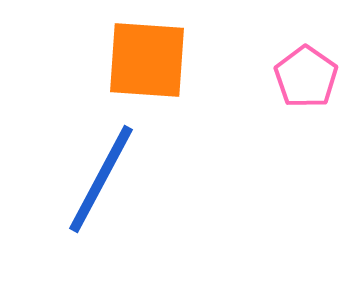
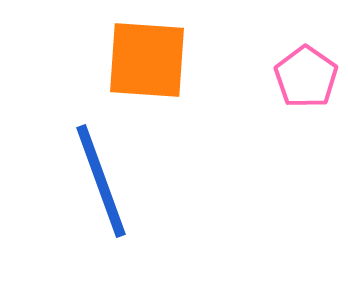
blue line: moved 2 px down; rotated 48 degrees counterclockwise
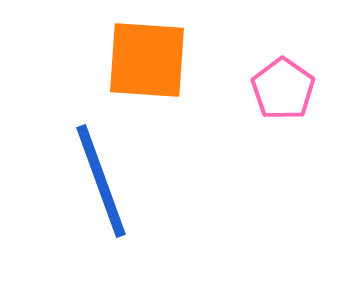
pink pentagon: moved 23 px left, 12 px down
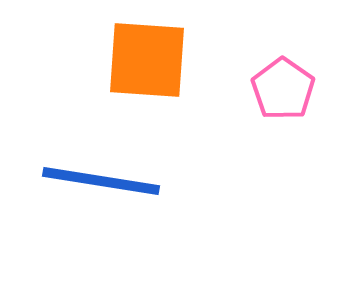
blue line: rotated 61 degrees counterclockwise
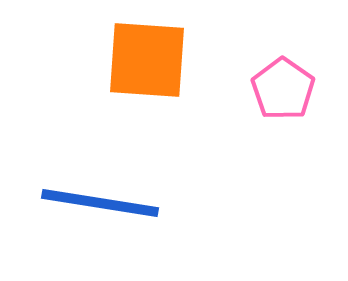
blue line: moved 1 px left, 22 px down
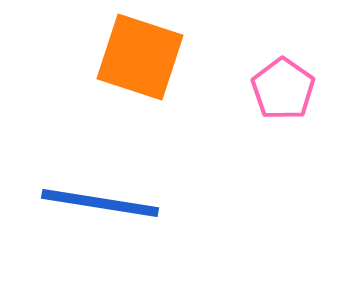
orange square: moved 7 px left, 3 px up; rotated 14 degrees clockwise
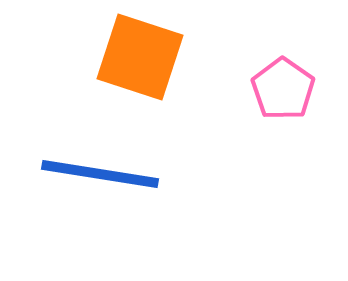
blue line: moved 29 px up
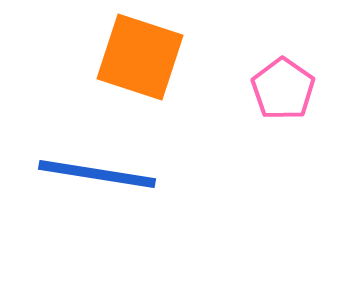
blue line: moved 3 px left
